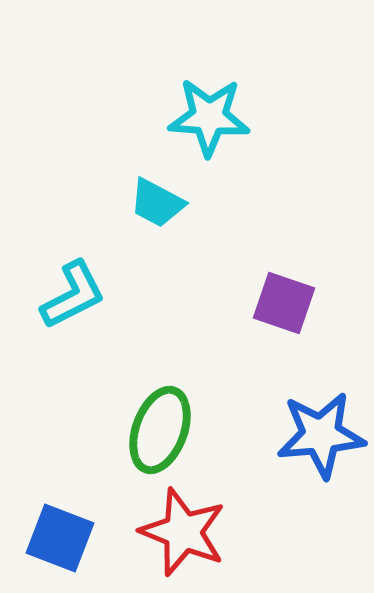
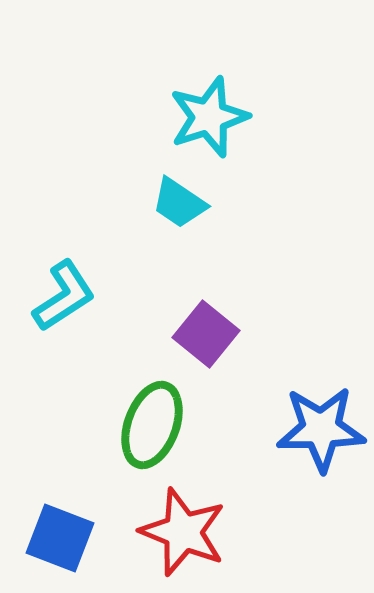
cyan star: rotated 22 degrees counterclockwise
cyan trapezoid: moved 22 px right; rotated 6 degrees clockwise
cyan L-shape: moved 9 px left, 1 px down; rotated 6 degrees counterclockwise
purple square: moved 78 px left, 31 px down; rotated 20 degrees clockwise
green ellipse: moved 8 px left, 5 px up
blue star: moved 6 px up; rotated 4 degrees clockwise
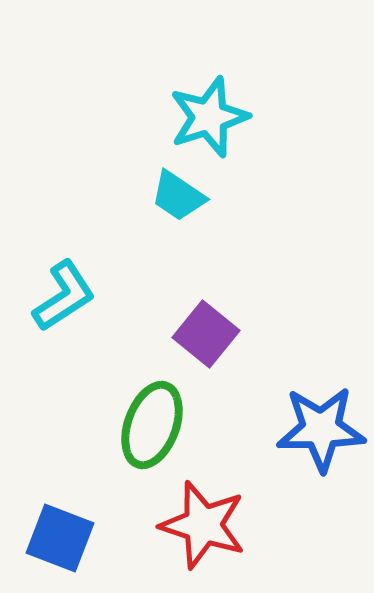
cyan trapezoid: moved 1 px left, 7 px up
red star: moved 20 px right, 7 px up; rotated 4 degrees counterclockwise
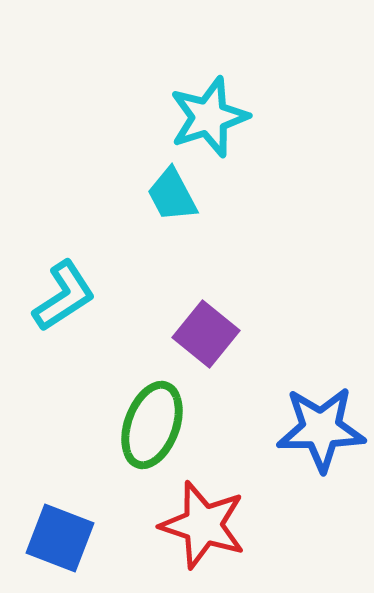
cyan trapezoid: moved 6 px left, 1 px up; rotated 28 degrees clockwise
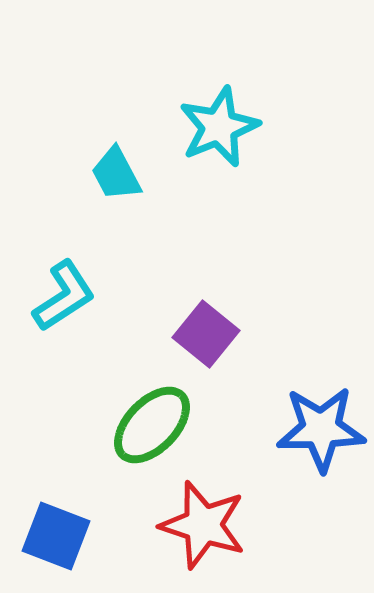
cyan star: moved 10 px right, 10 px down; rotated 4 degrees counterclockwise
cyan trapezoid: moved 56 px left, 21 px up
green ellipse: rotated 24 degrees clockwise
blue square: moved 4 px left, 2 px up
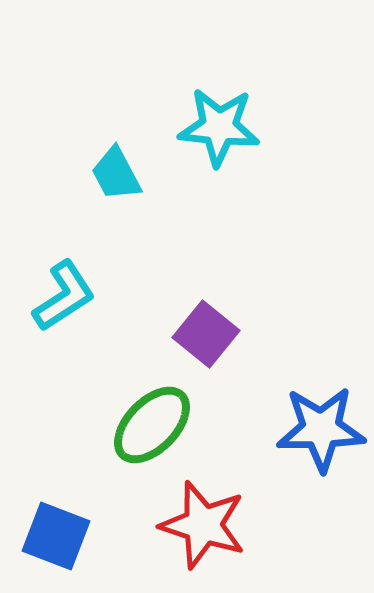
cyan star: rotated 28 degrees clockwise
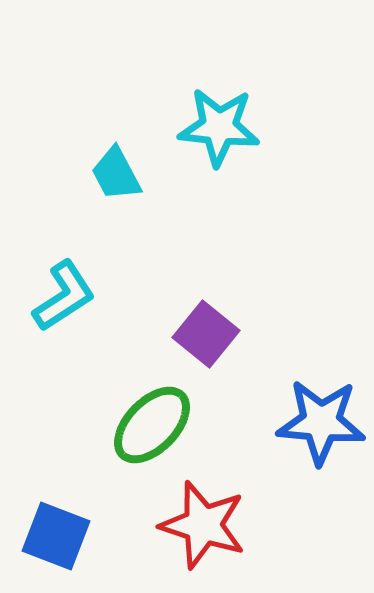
blue star: moved 7 px up; rotated 6 degrees clockwise
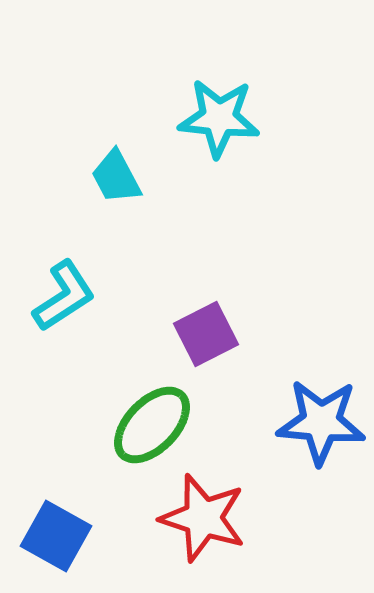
cyan star: moved 9 px up
cyan trapezoid: moved 3 px down
purple square: rotated 24 degrees clockwise
red star: moved 7 px up
blue square: rotated 8 degrees clockwise
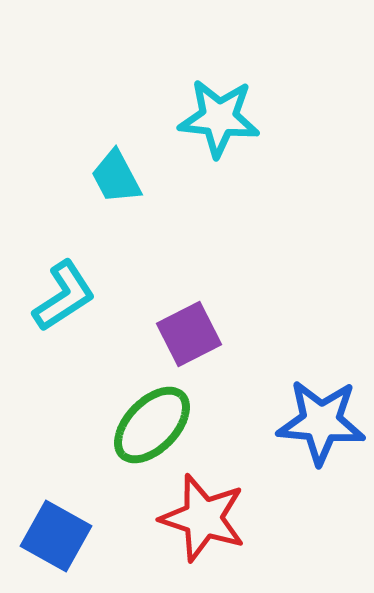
purple square: moved 17 px left
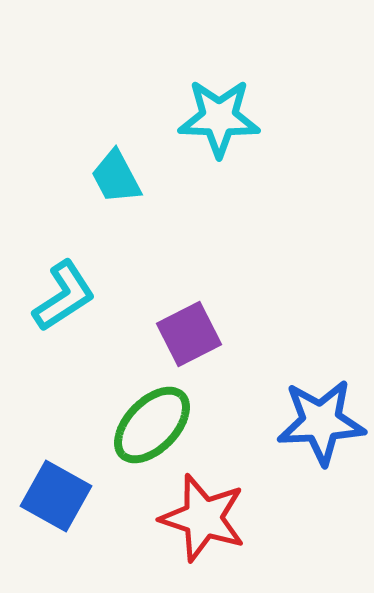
cyan star: rotated 4 degrees counterclockwise
blue star: rotated 8 degrees counterclockwise
blue square: moved 40 px up
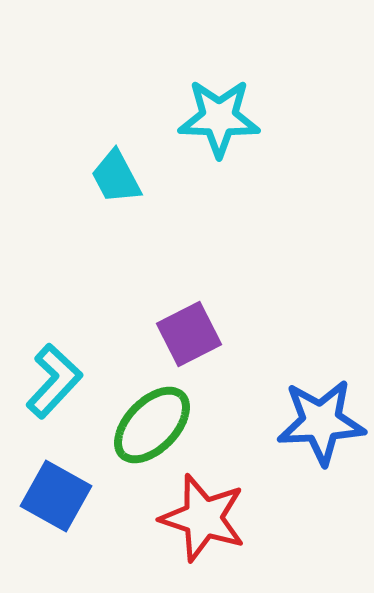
cyan L-shape: moved 10 px left, 85 px down; rotated 14 degrees counterclockwise
